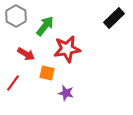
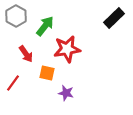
red arrow: rotated 24 degrees clockwise
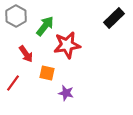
red star: moved 4 px up
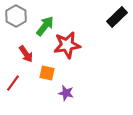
black rectangle: moved 3 px right, 1 px up
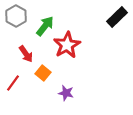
red star: rotated 20 degrees counterclockwise
orange square: moved 4 px left; rotated 28 degrees clockwise
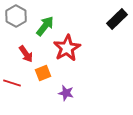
black rectangle: moved 2 px down
red star: moved 3 px down
orange square: rotated 28 degrees clockwise
red line: moved 1 px left; rotated 72 degrees clockwise
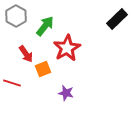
orange square: moved 4 px up
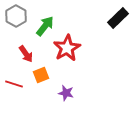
black rectangle: moved 1 px right, 1 px up
orange square: moved 2 px left, 6 px down
red line: moved 2 px right, 1 px down
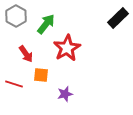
green arrow: moved 1 px right, 2 px up
orange square: rotated 28 degrees clockwise
purple star: moved 1 px left, 1 px down; rotated 28 degrees counterclockwise
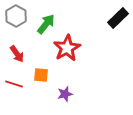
red arrow: moved 9 px left
